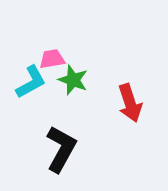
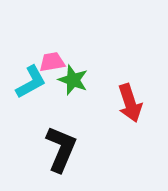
pink trapezoid: moved 3 px down
black L-shape: rotated 6 degrees counterclockwise
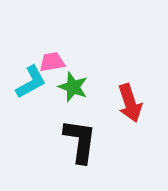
green star: moved 7 px down
black L-shape: moved 19 px right, 8 px up; rotated 15 degrees counterclockwise
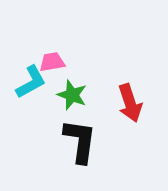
green star: moved 1 px left, 8 px down
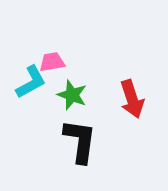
red arrow: moved 2 px right, 4 px up
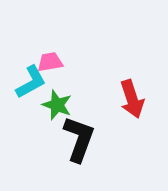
pink trapezoid: moved 2 px left
green star: moved 15 px left, 10 px down
black L-shape: moved 1 px left, 2 px up; rotated 12 degrees clockwise
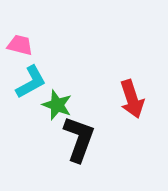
pink trapezoid: moved 30 px left, 17 px up; rotated 24 degrees clockwise
